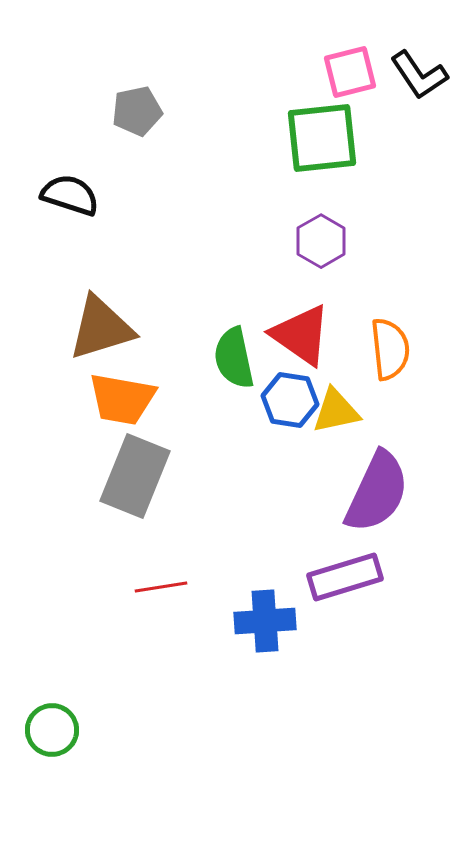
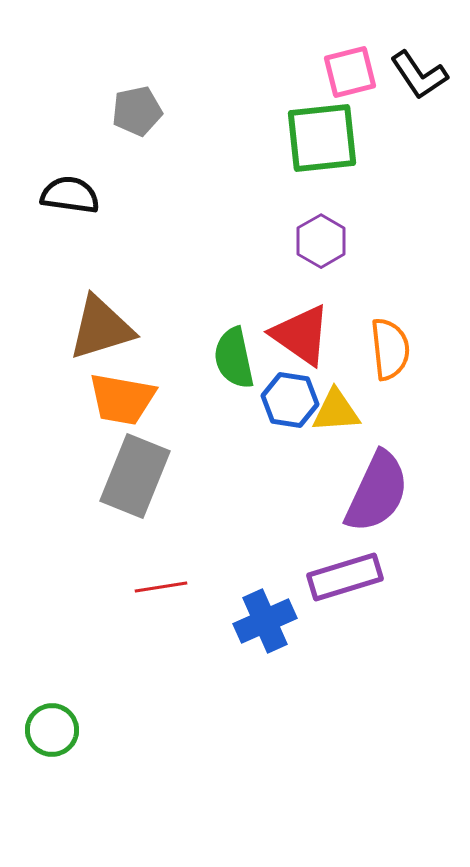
black semicircle: rotated 10 degrees counterclockwise
yellow triangle: rotated 8 degrees clockwise
blue cross: rotated 20 degrees counterclockwise
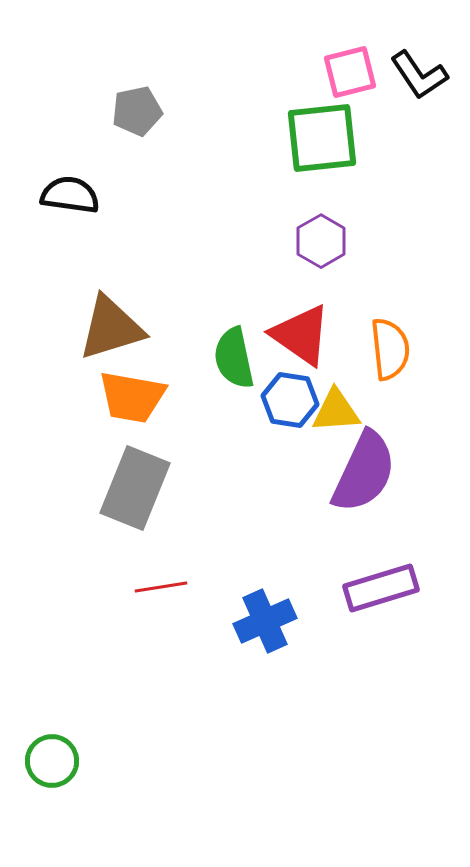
brown triangle: moved 10 px right
orange trapezoid: moved 10 px right, 2 px up
gray rectangle: moved 12 px down
purple semicircle: moved 13 px left, 20 px up
purple rectangle: moved 36 px right, 11 px down
green circle: moved 31 px down
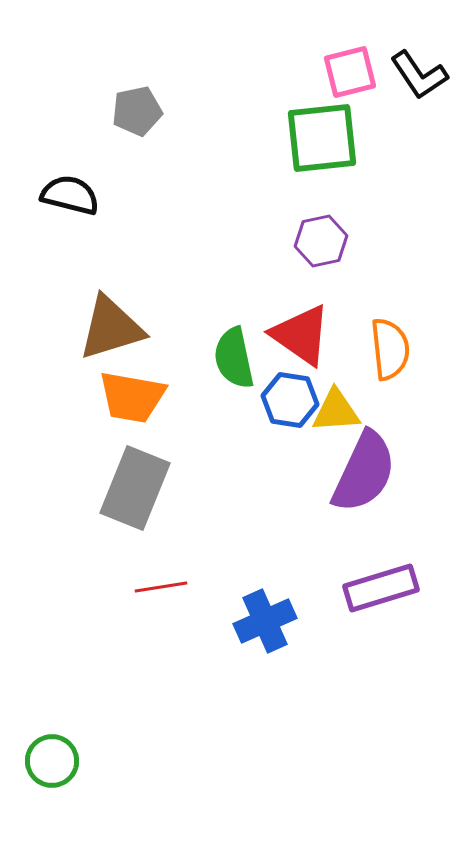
black semicircle: rotated 6 degrees clockwise
purple hexagon: rotated 18 degrees clockwise
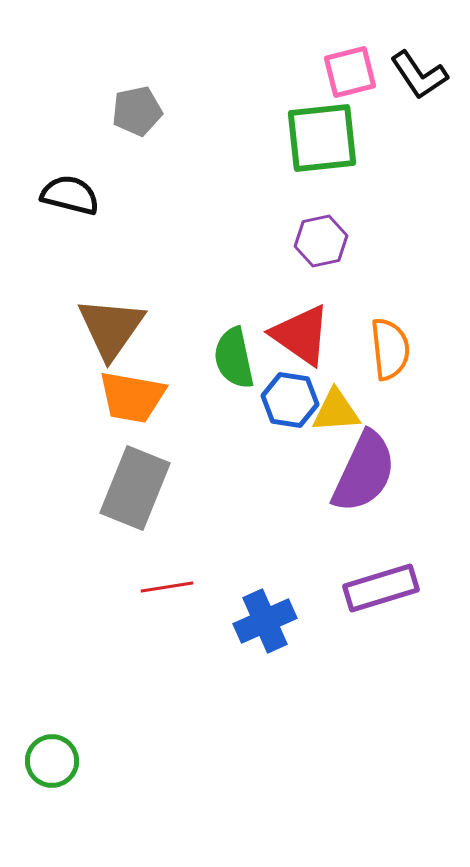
brown triangle: rotated 38 degrees counterclockwise
red line: moved 6 px right
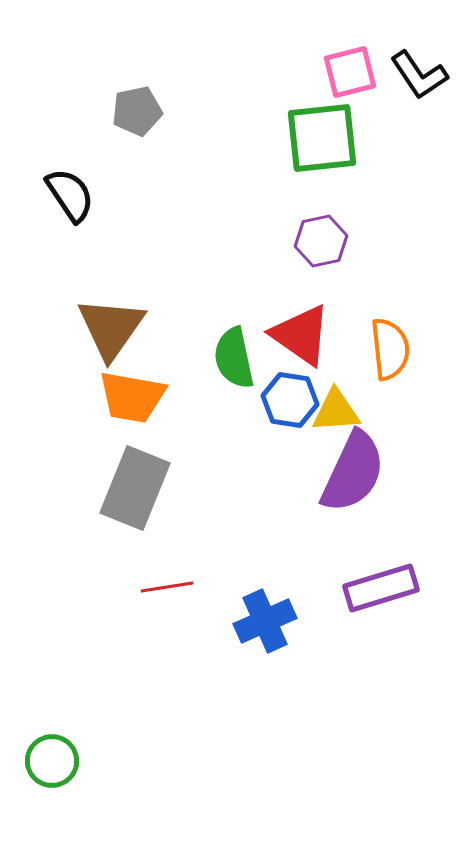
black semicircle: rotated 42 degrees clockwise
purple semicircle: moved 11 px left
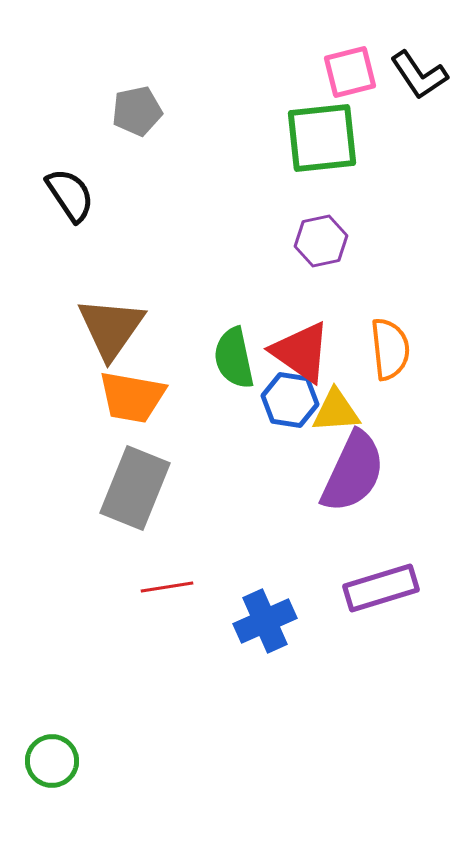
red triangle: moved 17 px down
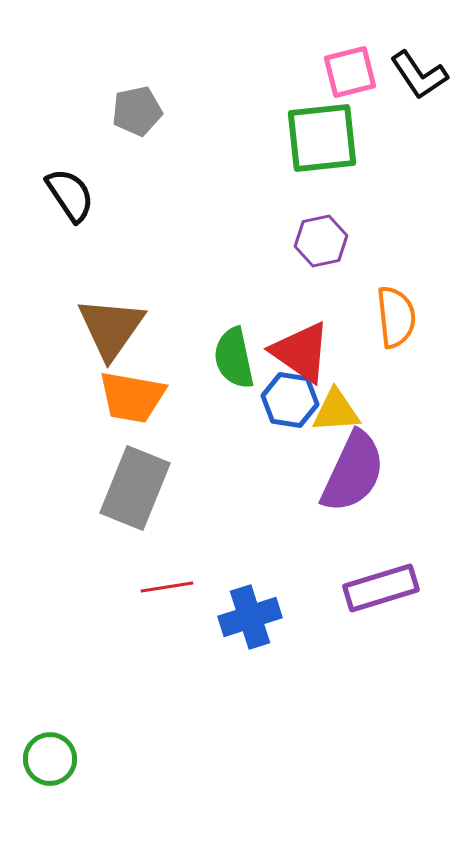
orange semicircle: moved 6 px right, 32 px up
blue cross: moved 15 px left, 4 px up; rotated 6 degrees clockwise
green circle: moved 2 px left, 2 px up
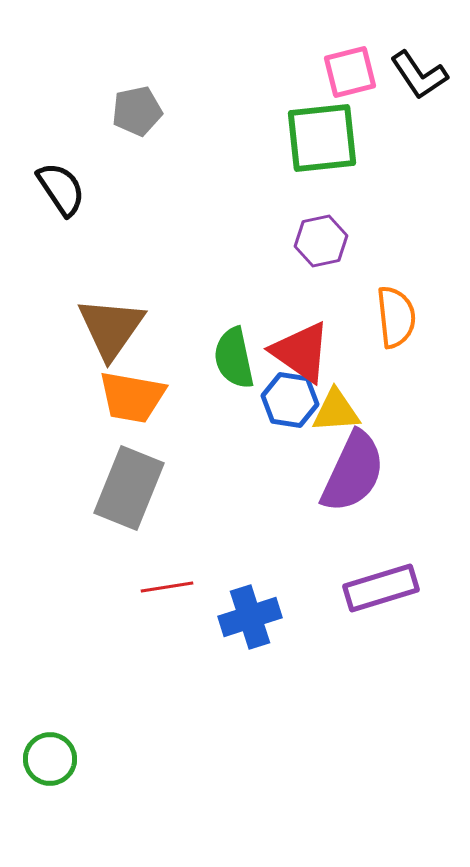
black semicircle: moved 9 px left, 6 px up
gray rectangle: moved 6 px left
